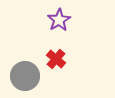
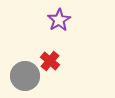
red cross: moved 6 px left, 2 px down
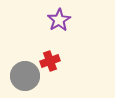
red cross: rotated 30 degrees clockwise
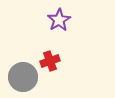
gray circle: moved 2 px left, 1 px down
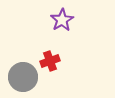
purple star: moved 3 px right
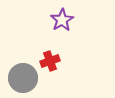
gray circle: moved 1 px down
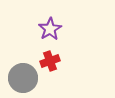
purple star: moved 12 px left, 9 px down
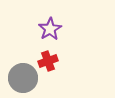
red cross: moved 2 px left
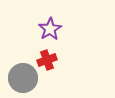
red cross: moved 1 px left, 1 px up
